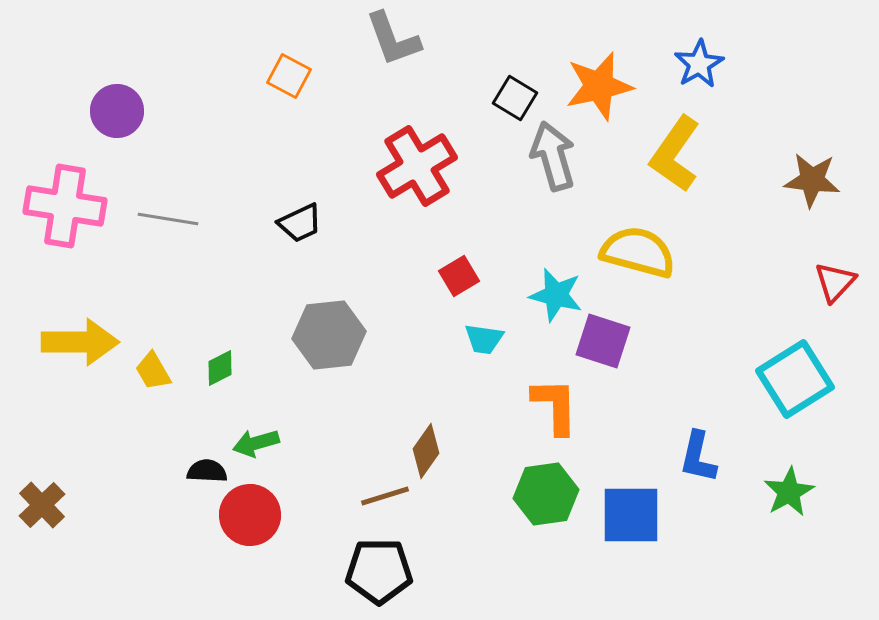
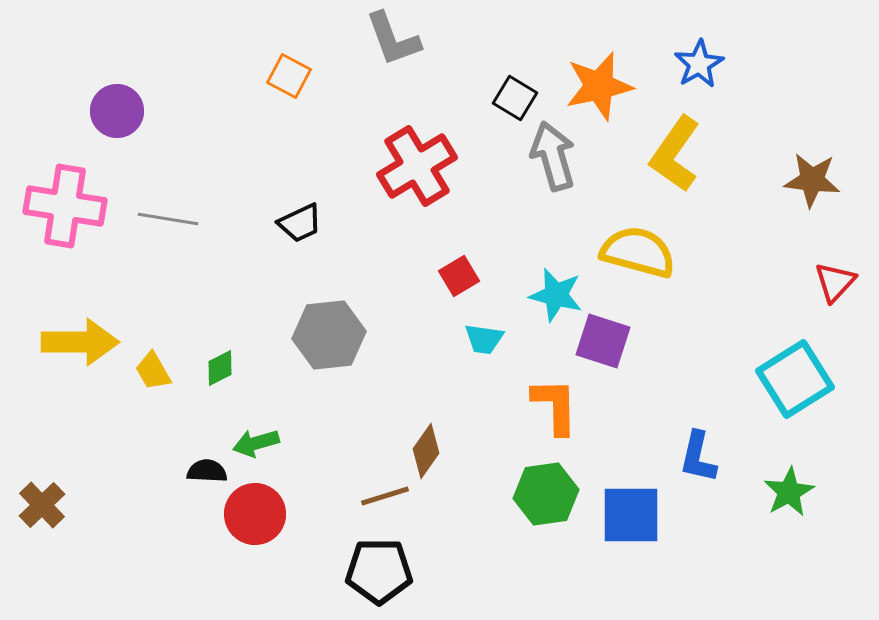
red circle: moved 5 px right, 1 px up
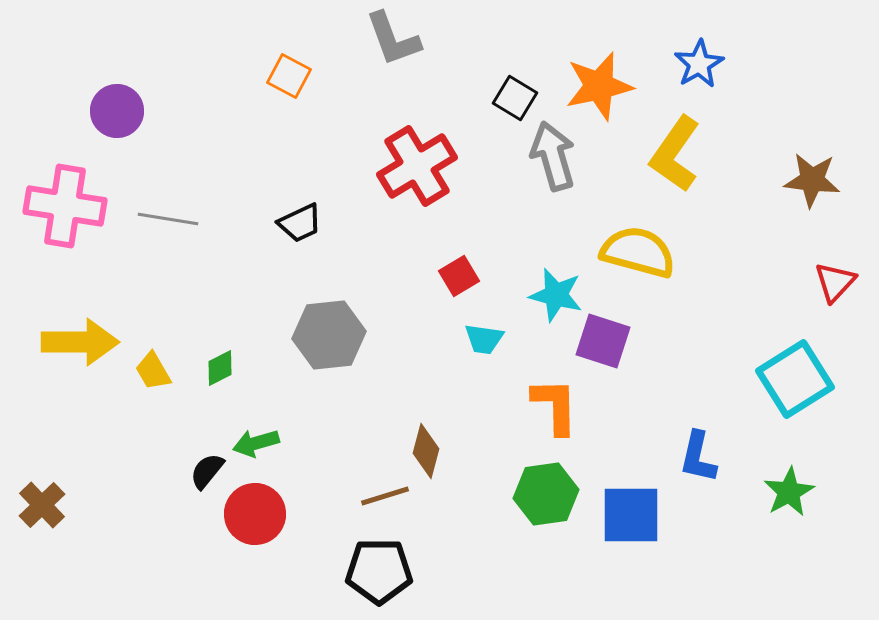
brown diamond: rotated 20 degrees counterclockwise
black semicircle: rotated 54 degrees counterclockwise
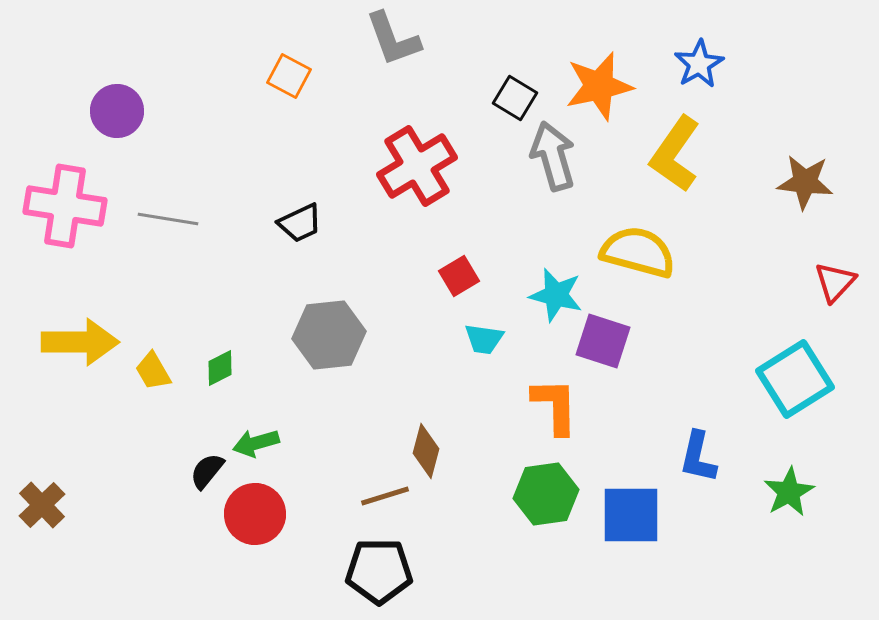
brown star: moved 7 px left, 2 px down
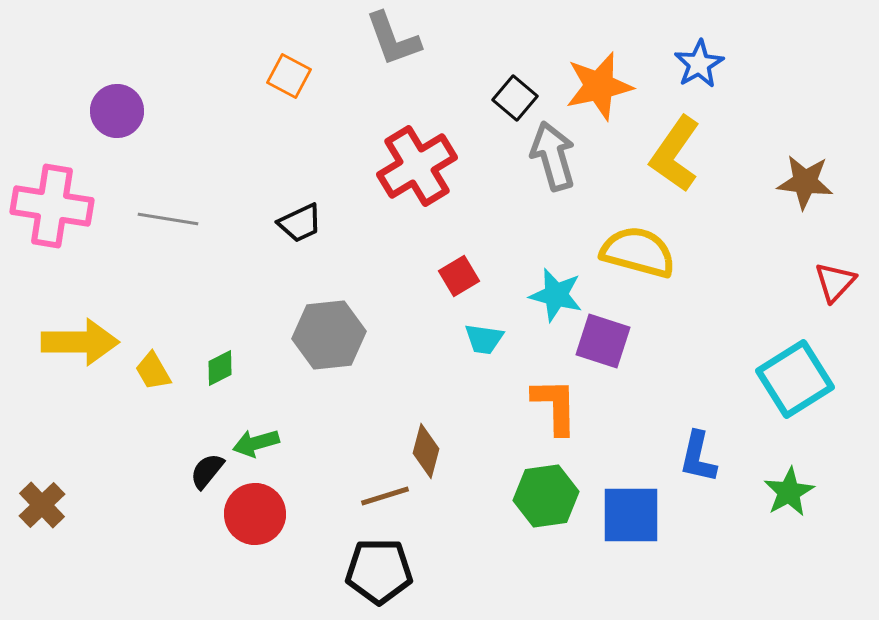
black square: rotated 9 degrees clockwise
pink cross: moved 13 px left
green hexagon: moved 2 px down
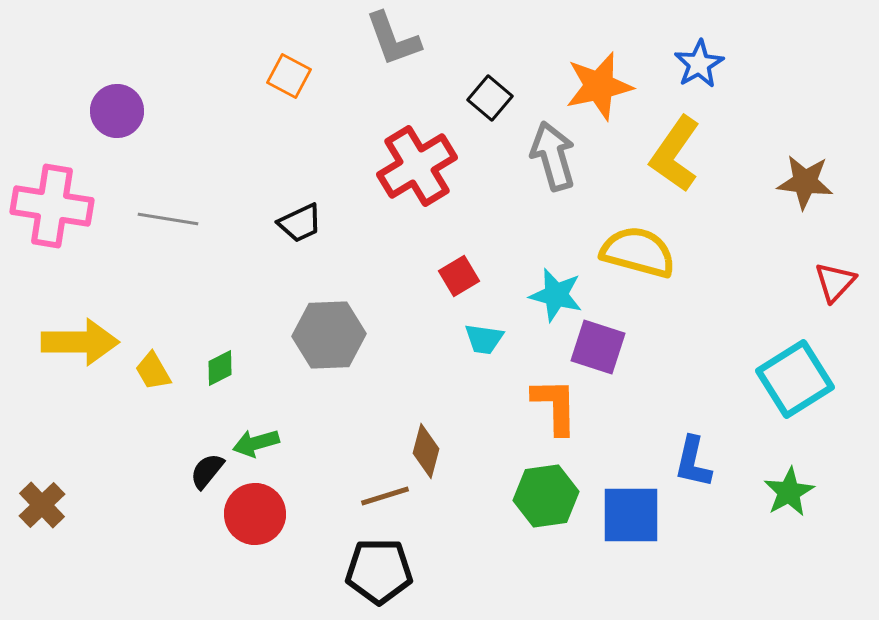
black square: moved 25 px left
gray hexagon: rotated 4 degrees clockwise
purple square: moved 5 px left, 6 px down
blue L-shape: moved 5 px left, 5 px down
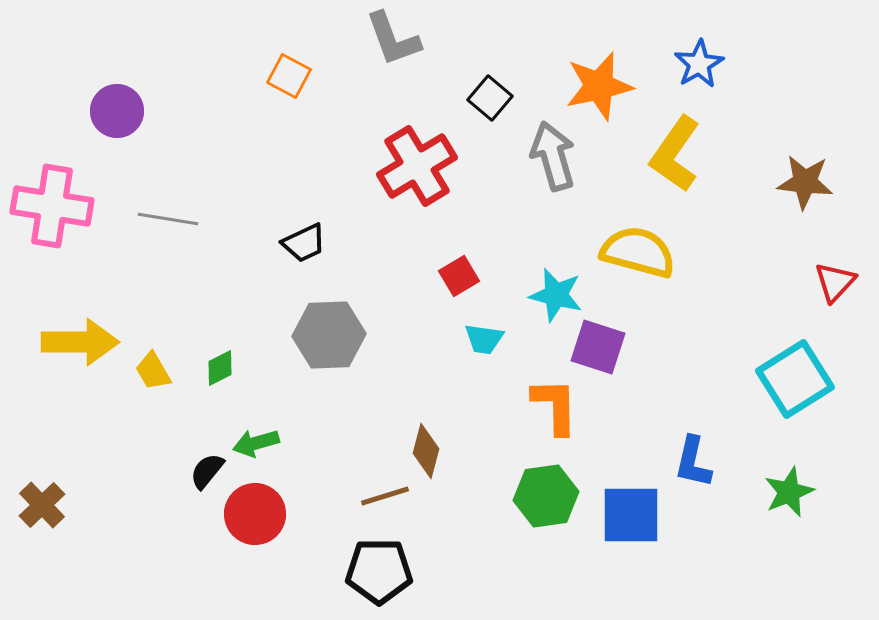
black trapezoid: moved 4 px right, 20 px down
green star: rotated 6 degrees clockwise
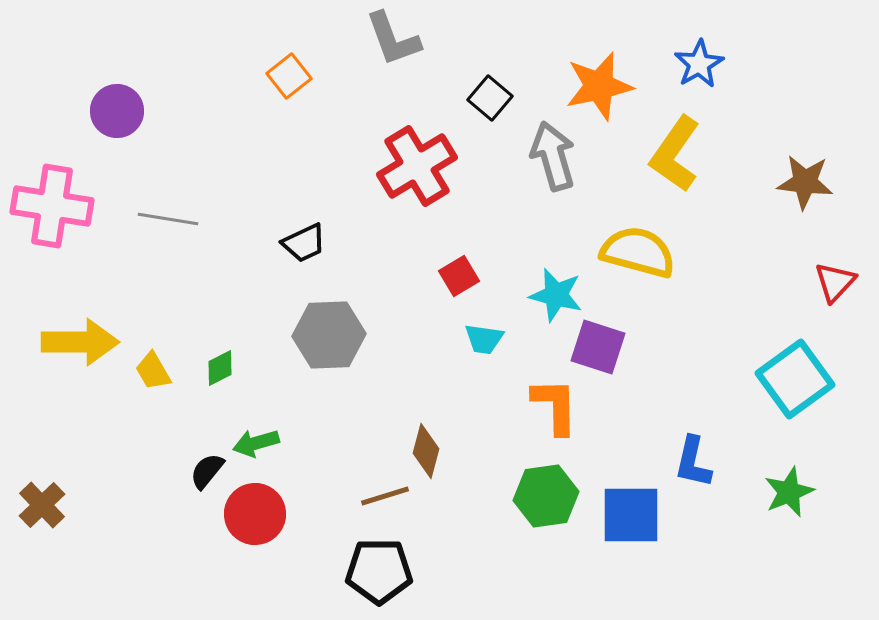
orange square: rotated 24 degrees clockwise
cyan square: rotated 4 degrees counterclockwise
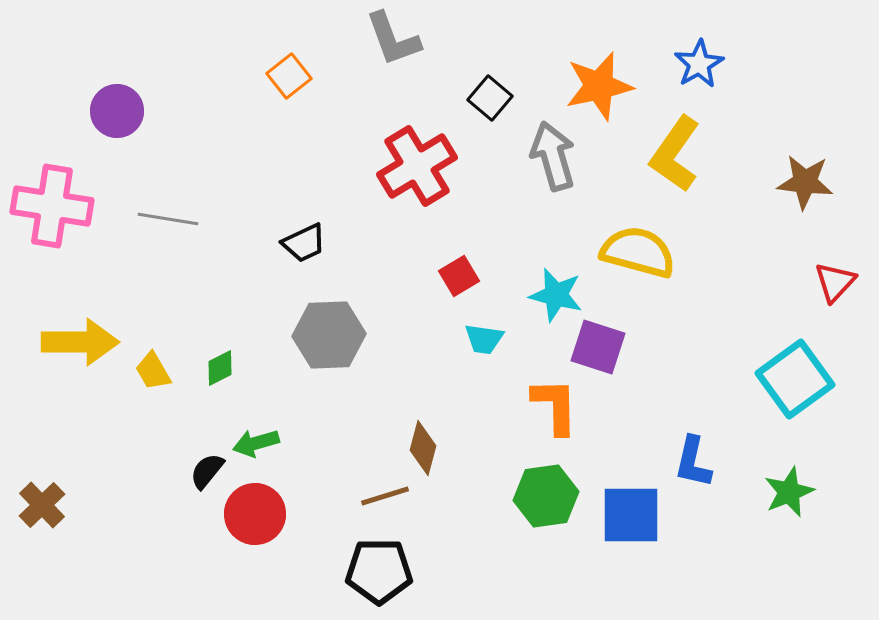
brown diamond: moved 3 px left, 3 px up
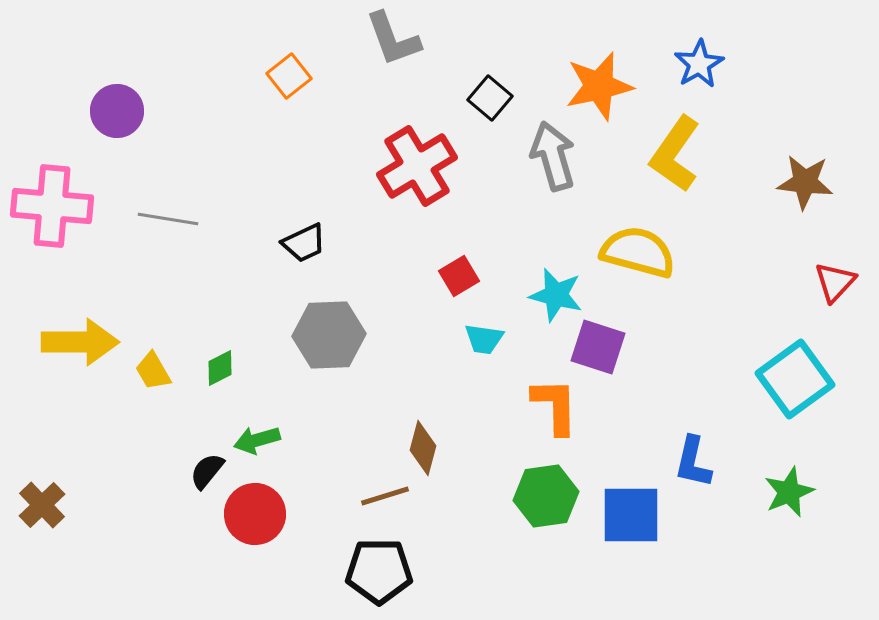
pink cross: rotated 4 degrees counterclockwise
green arrow: moved 1 px right, 3 px up
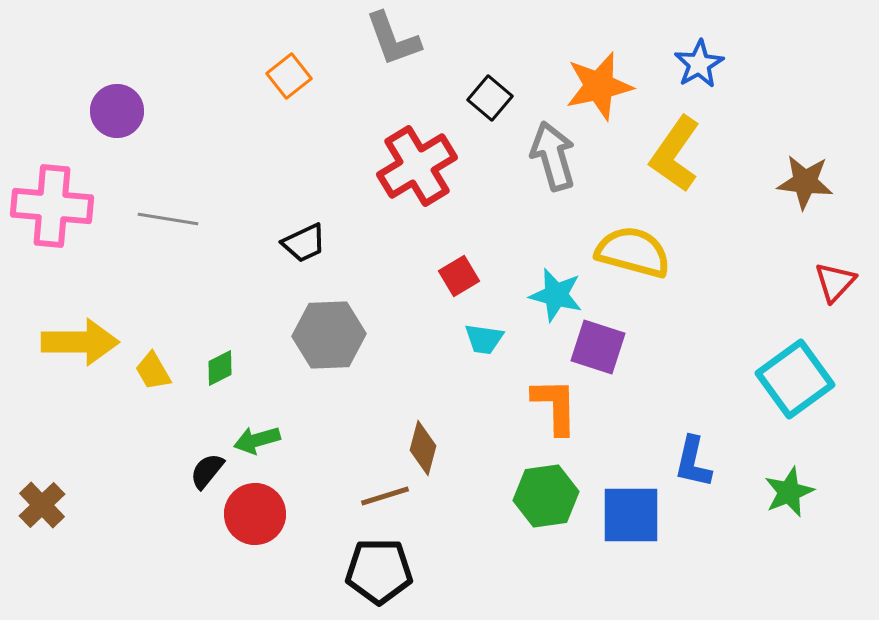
yellow semicircle: moved 5 px left
